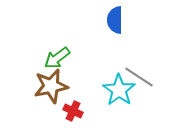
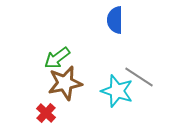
brown star: moved 14 px right, 3 px up
cyan star: moved 2 px left, 1 px down; rotated 16 degrees counterclockwise
red cross: moved 27 px left, 2 px down; rotated 18 degrees clockwise
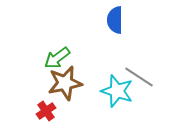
red cross: moved 2 px up; rotated 12 degrees clockwise
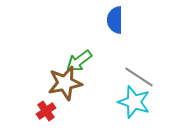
green arrow: moved 22 px right, 3 px down
cyan star: moved 17 px right, 11 px down
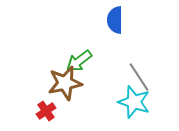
gray line: rotated 24 degrees clockwise
